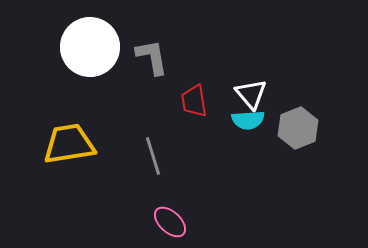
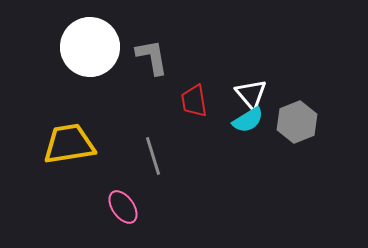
cyan semicircle: rotated 28 degrees counterclockwise
gray hexagon: moved 1 px left, 6 px up
pink ellipse: moved 47 px left, 15 px up; rotated 12 degrees clockwise
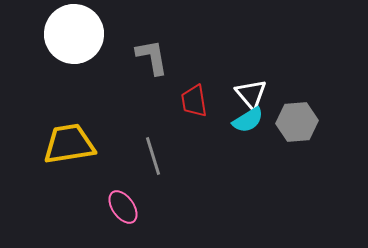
white circle: moved 16 px left, 13 px up
gray hexagon: rotated 18 degrees clockwise
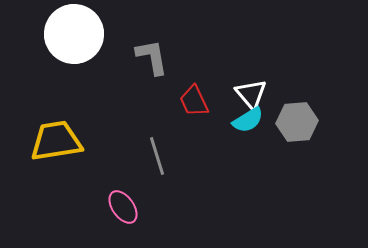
red trapezoid: rotated 16 degrees counterclockwise
yellow trapezoid: moved 13 px left, 3 px up
gray line: moved 4 px right
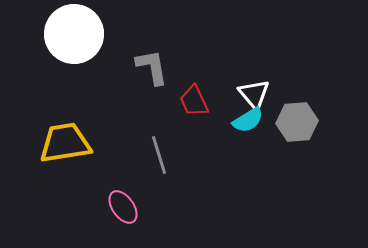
gray L-shape: moved 10 px down
white triangle: moved 3 px right
yellow trapezoid: moved 9 px right, 2 px down
gray line: moved 2 px right, 1 px up
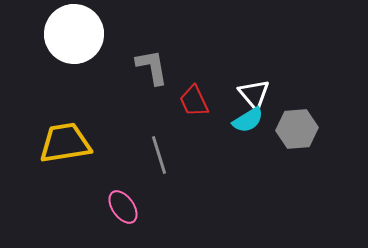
gray hexagon: moved 7 px down
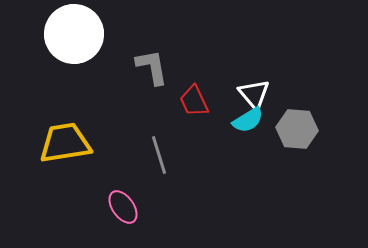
gray hexagon: rotated 9 degrees clockwise
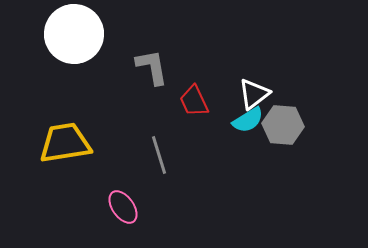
white triangle: rotated 32 degrees clockwise
gray hexagon: moved 14 px left, 4 px up
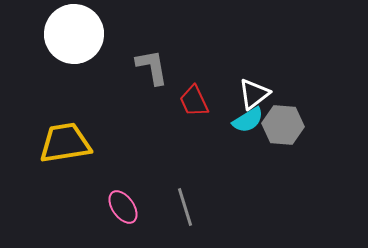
gray line: moved 26 px right, 52 px down
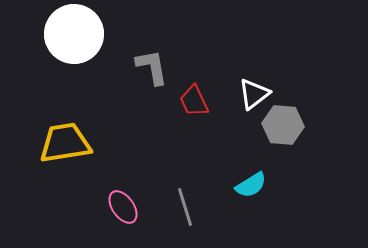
cyan semicircle: moved 3 px right, 65 px down
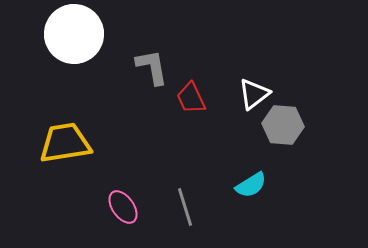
red trapezoid: moved 3 px left, 3 px up
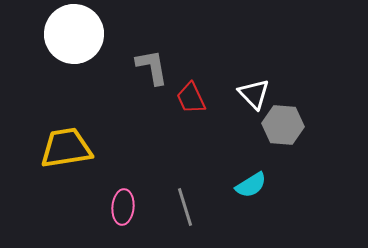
white triangle: rotated 36 degrees counterclockwise
yellow trapezoid: moved 1 px right, 5 px down
pink ellipse: rotated 40 degrees clockwise
